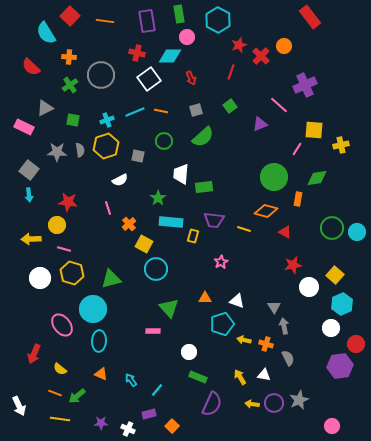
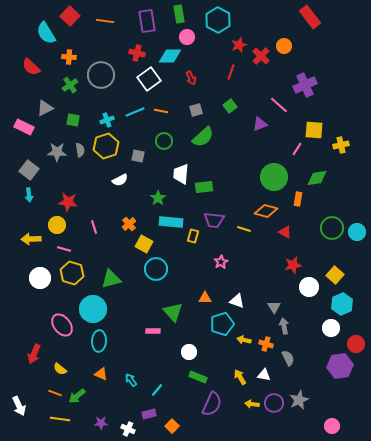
pink line at (108, 208): moved 14 px left, 19 px down
green triangle at (169, 308): moved 4 px right, 4 px down
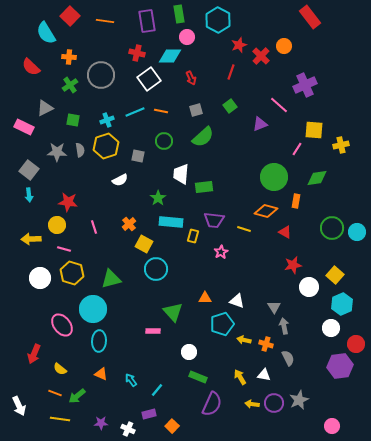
orange rectangle at (298, 199): moved 2 px left, 2 px down
pink star at (221, 262): moved 10 px up
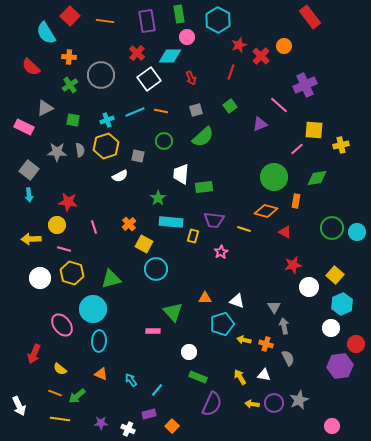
red cross at (137, 53): rotated 28 degrees clockwise
pink line at (297, 149): rotated 16 degrees clockwise
white semicircle at (120, 180): moved 4 px up
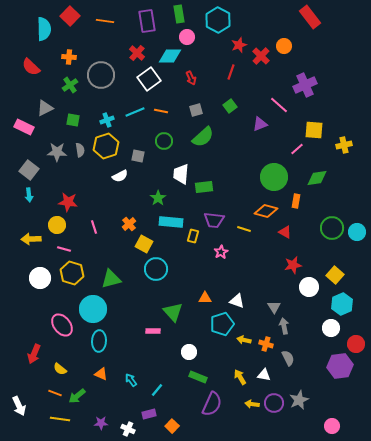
cyan semicircle at (46, 33): moved 2 px left, 4 px up; rotated 150 degrees counterclockwise
yellow cross at (341, 145): moved 3 px right
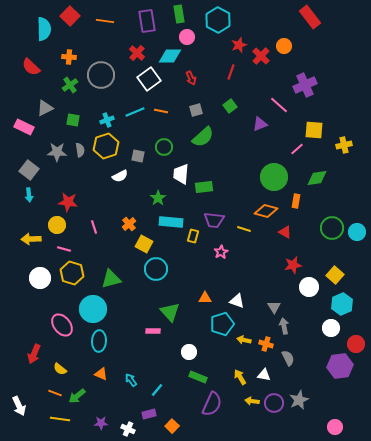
green circle at (164, 141): moved 6 px down
green triangle at (173, 312): moved 3 px left
yellow arrow at (252, 404): moved 3 px up
pink circle at (332, 426): moved 3 px right, 1 px down
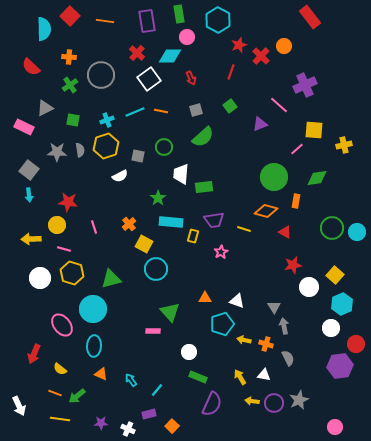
purple trapezoid at (214, 220): rotated 15 degrees counterclockwise
cyan ellipse at (99, 341): moved 5 px left, 5 px down
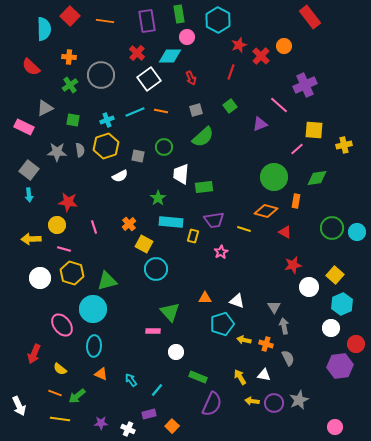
green triangle at (111, 279): moved 4 px left, 2 px down
white circle at (189, 352): moved 13 px left
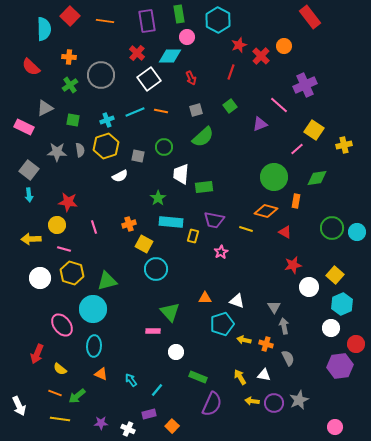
yellow square at (314, 130): rotated 30 degrees clockwise
purple trapezoid at (214, 220): rotated 20 degrees clockwise
orange cross at (129, 224): rotated 24 degrees clockwise
yellow line at (244, 229): moved 2 px right
red arrow at (34, 354): moved 3 px right
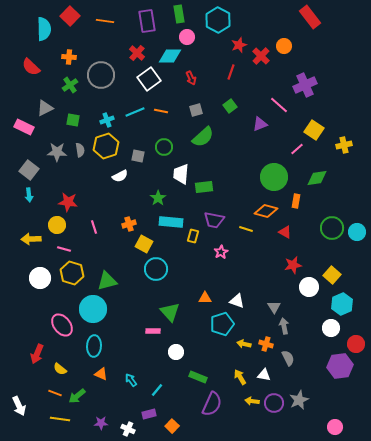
yellow square at (335, 275): moved 3 px left
yellow arrow at (244, 340): moved 4 px down
